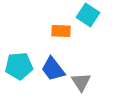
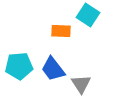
gray triangle: moved 2 px down
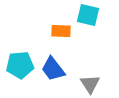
cyan square: rotated 20 degrees counterclockwise
cyan pentagon: moved 1 px right, 1 px up
gray triangle: moved 9 px right
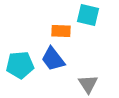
blue trapezoid: moved 10 px up
gray triangle: moved 2 px left
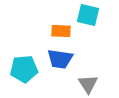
blue trapezoid: moved 7 px right; rotated 44 degrees counterclockwise
cyan pentagon: moved 4 px right, 4 px down
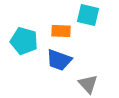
blue trapezoid: moved 1 px left, 1 px down; rotated 12 degrees clockwise
cyan pentagon: moved 28 px up; rotated 20 degrees clockwise
gray triangle: rotated 10 degrees counterclockwise
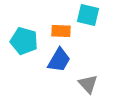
blue trapezoid: rotated 80 degrees counterclockwise
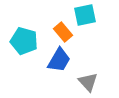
cyan square: moved 3 px left; rotated 25 degrees counterclockwise
orange rectangle: moved 2 px right, 1 px down; rotated 48 degrees clockwise
gray triangle: moved 2 px up
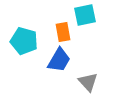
orange rectangle: rotated 30 degrees clockwise
